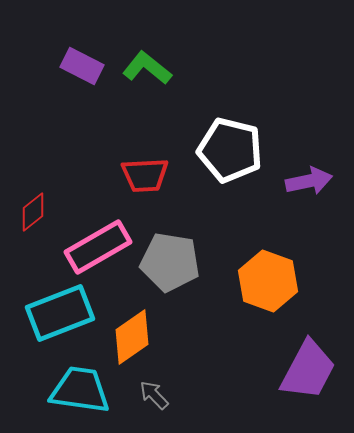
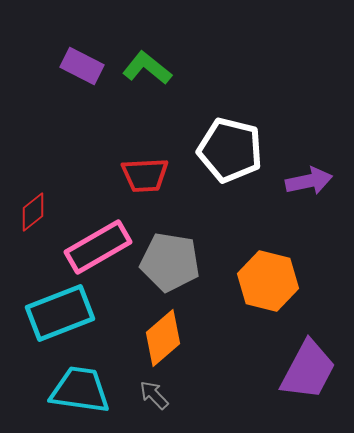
orange hexagon: rotated 6 degrees counterclockwise
orange diamond: moved 31 px right, 1 px down; rotated 6 degrees counterclockwise
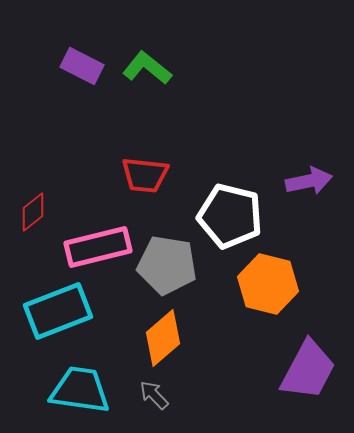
white pentagon: moved 66 px down
red trapezoid: rotated 9 degrees clockwise
pink rectangle: rotated 16 degrees clockwise
gray pentagon: moved 3 px left, 3 px down
orange hexagon: moved 3 px down
cyan rectangle: moved 2 px left, 2 px up
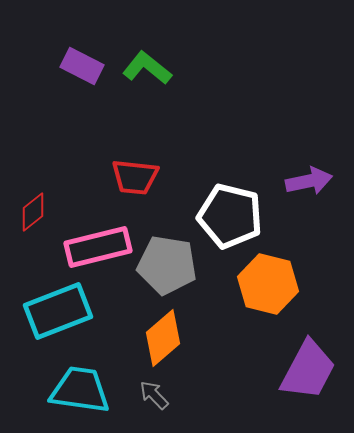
red trapezoid: moved 10 px left, 2 px down
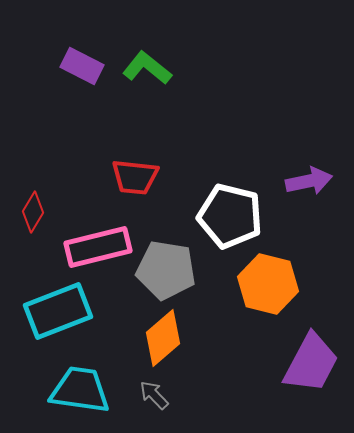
red diamond: rotated 21 degrees counterclockwise
gray pentagon: moved 1 px left, 5 px down
purple trapezoid: moved 3 px right, 7 px up
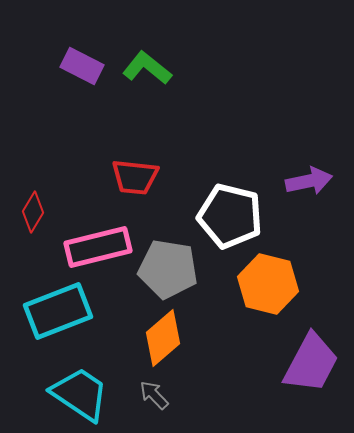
gray pentagon: moved 2 px right, 1 px up
cyan trapezoid: moved 4 px down; rotated 26 degrees clockwise
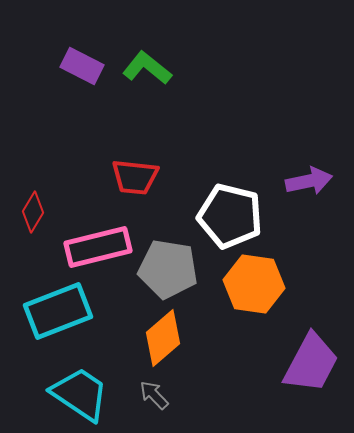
orange hexagon: moved 14 px left; rotated 6 degrees counterclockwise
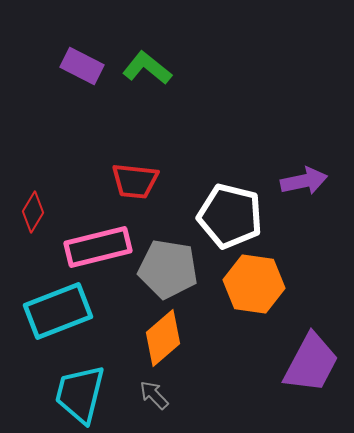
red trapezoid: moved 4 px down
purple arrow: moved 5 px left
cyan trapezoid: rotated 110 degrees counterclockwise
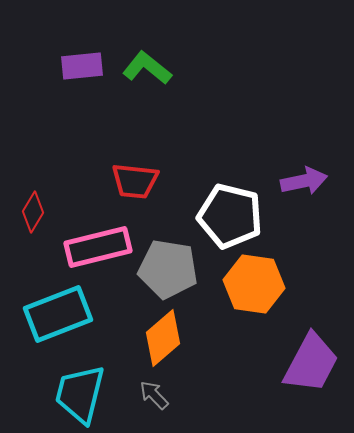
purple rectangle: rotated 33 degrees counterclockwise
cyan rectangle: moved 3 px down
